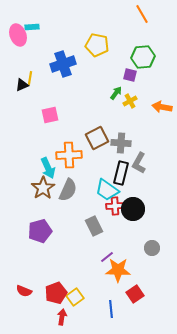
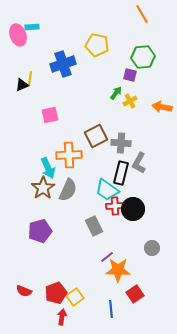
brown square: moved 1 px left, 2 px up
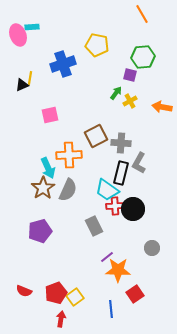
red arrow: moved 1 px left, 2 px down
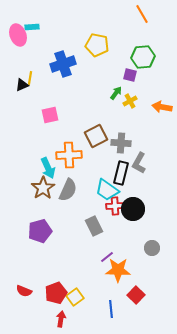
red square: moved 1 px right, 1 px down; rotated 12 degrees counterclockwise
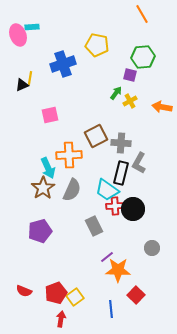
gray semicircle: moved 4 px right
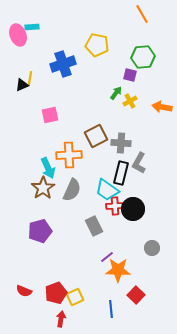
yellow square: rotated 12 degrees clockwise
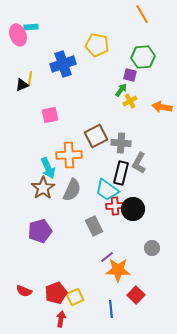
cyan rectangle: moved 1 px left
green arrow: moved 5 px right, 3 px up
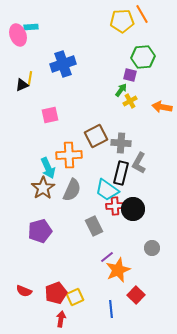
yellow pentagon: moved 25 px right, 24 px up; rotated 15 degrees counterclockwise
orange star: rotated 25 degrees counterclockwise
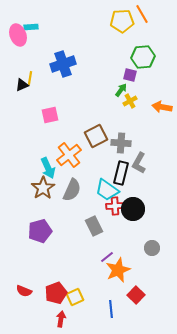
orange cross: rotated 35 degrees counterclockwise
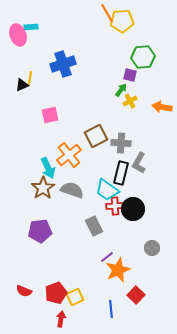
orange line: moved 35 px left, 1 px up
gray semicircle: rotated 95 degrees counterclockwise
purple pentagon: rotated 10 degrees clockwise
